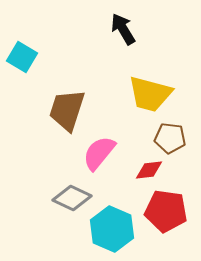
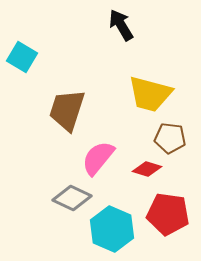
black arrow: moved 2 px left, 4 px up
pink semicircle: moved 1 px left, 5 px down
red diamond: moved 2 px left, 1 px up; rotated 24 degrees clockwise
red pentagon: moved 2 px right, 3 px down
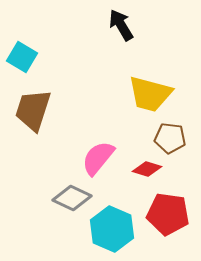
brown trapezoid: moved 34 px left
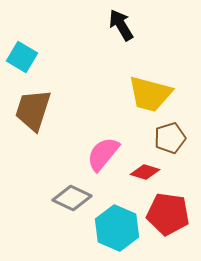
brown pentagon: rotated 24 degrees counterclockwise
pink semicircle: moved 5 px right, 4 px up
red diamond: moved 2 px left, 3 px down
cyan hexagon: moved 5 px right, 1 px up
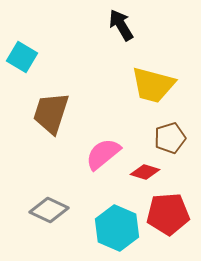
yellow trapezoid: moved 3 px right, 9 px up
brown trapezoid: moved 18 px right, 3 px down
pink semicircle: rotated 12 degrees clockwise
gray diamond: moved 23 px left, 12 px down
red pentagon: rotated 12 degrees counterclockwise
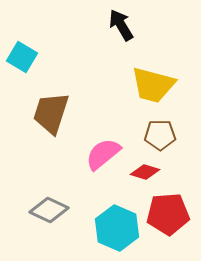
brown pentagon: moved 10 px left, 3 px up; rotated 16 degrees clockwise
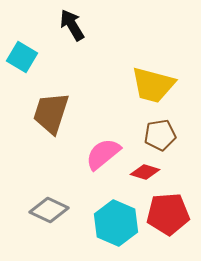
black arrow: moved 49 px left
brown pentagon: rotated 8 degrees counterclockwise
cyan hexagon: moved 1 px left, 5 px up
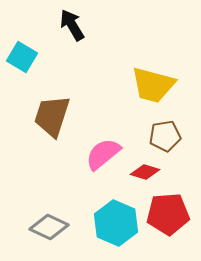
brown trapezoid: moved 1 px right, 3 px down
brown pentagon: moved 5 px right, 1 px down
gray diamond: moved 17 px down
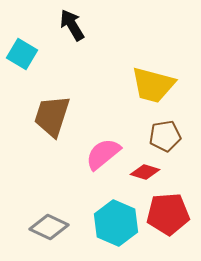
cyan square: moved 3 px up
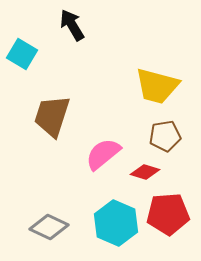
yellow trapezoid: moved 4 px right, 1 px down
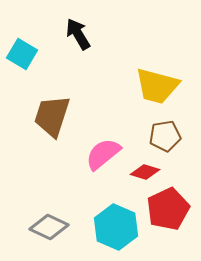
black arrow: moved 6 px right, 9 px down
red pentagon: moved 5 px up; rotated 21 degrees counterclockwise
cyan hexagon: moved 4 px down
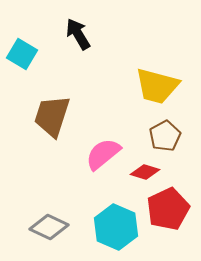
brown pentagon: rotated 20 degrees counterclockwise
